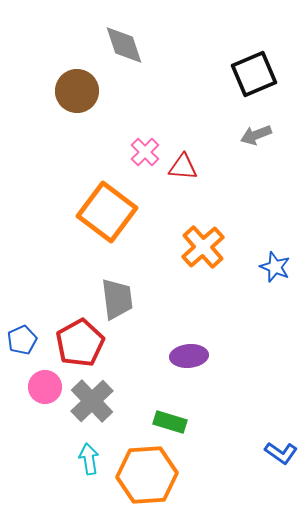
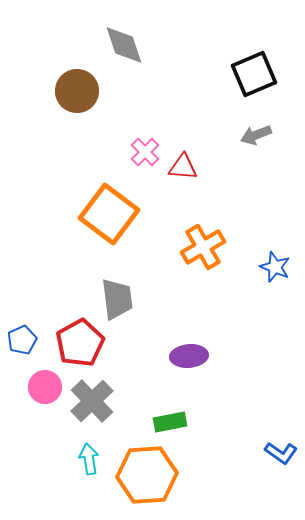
orange square: moved 2 px right, 2 px down
orange cross: rotated 12 degrees clockwise
green rectangle: rotated 28 degrees counterclockwise
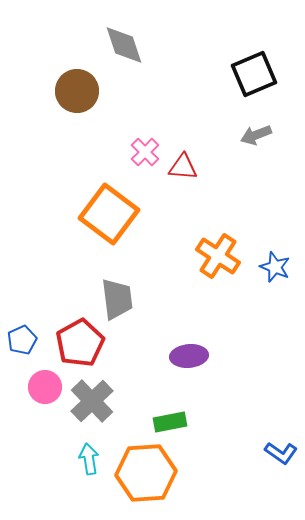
orange cross: moved 15 px right, 9 px down; rotated 27 degrees counterclockwise
orange hexagon: moved 1 px left, 2 px up
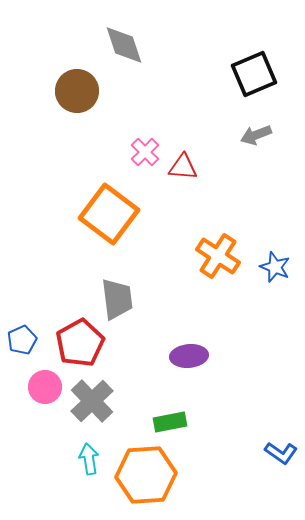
orange hexagon: moved 2 px down
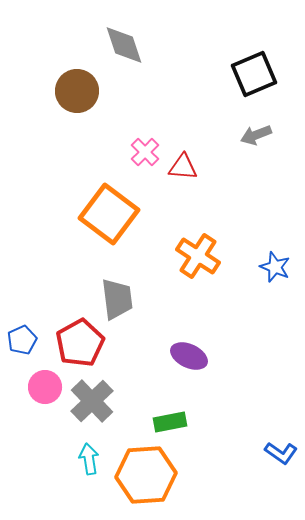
orange cross: moved 20 px left
purple ellipse: rotated 30 degrees clockwise
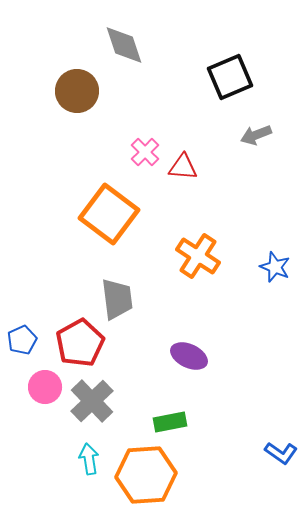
black square: moved 24 px left, 3 px down
